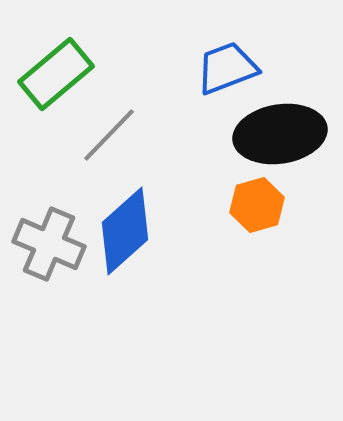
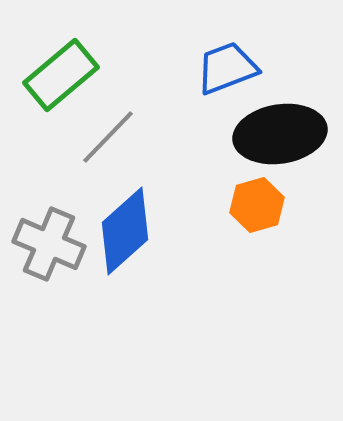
green rectangle: moved 5 px right, 1 px down
gray line: moved 1 px left, 2 px down
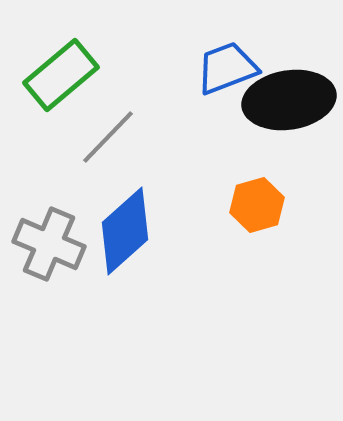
black ellipse: moved 9 px right, 34 px up
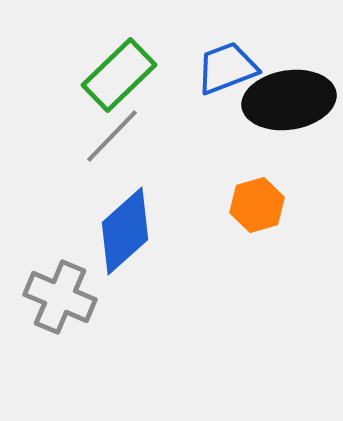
green rectangle: moved 58 px right; rotated 4 degrees counterclockwise
gray line: moved 4 px right, 1 px up
gray cross: moved 11 px right, 53 px down
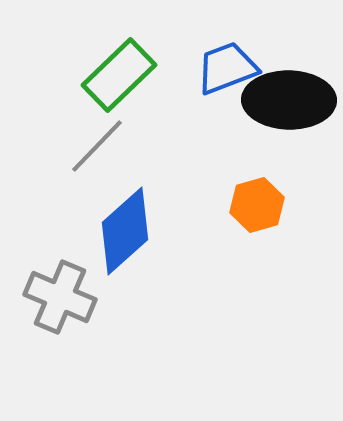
black ellipse: rotated 10 degrees clockwise
gray line: moved 15 px left, 10 px down
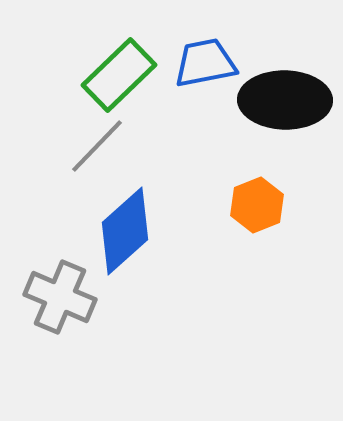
blue trapezoid: moved 22 px left, 5 px up; rotated 10 degrees clockwise
black ellipse: moved 4 px left
orange hexagon: rotated 6 degrees counterclockwise
